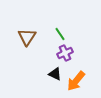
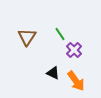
purple cross: moved 9 px right, 3 px up; rotated 21 degrees counterclockwise
black triangle: moved 2 px left, 1 px up
orange arrow: rotated 75 degrees counterclockwise
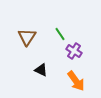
purple cross: moved 1 px down; rotated 14 degrees counterclockwise
black triangle: moved 12 px left, 3 px up
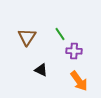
purple cross: rotated 28 degrees counterclockwise
orange arrow: moved 3 px right
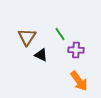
purple cross: moved 2 px right, 1 px up
black triangle: moved 15 px up
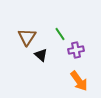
purple cross: rotated 14 degrees counterclockwise
black triangle: rotated 16 degrees clockwise
